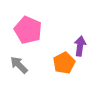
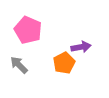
purple arrow: moved 1 px right, 1 px down; rotated 72 degrees clockwise
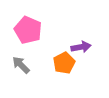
gray arrow: moved 2 px right
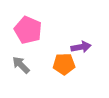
orange pentagon: moved 1 px down; rotated 25 degrees clockwise
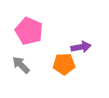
pink pentagon: moved 1 px right, 1 px down
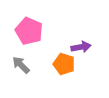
orange pentagon: rotated 20 degrees clockwise
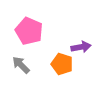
orange pentagon: moved 2 px left
